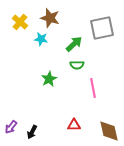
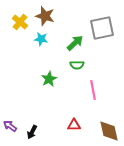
brown star: moved 5 px left, 2 px up
green arrow: moved 1 px right, 1 px up
pink line: moved 2 px down
purple arrow: moved 1 px left, 1 px up; rotated 88 degrees clockwise
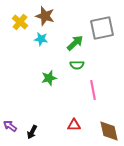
green star: moved 1 px up; rotated 14 degrees clockwise
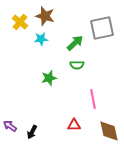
cyan star: rotated 16 degrees counterclockwise
pink line: moved 9 px down
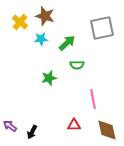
green arrow: moved 8 px left
brown diamond: moved 2 px left, 1 px up
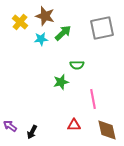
green arrow: moved 4 px left, 10 px up
green star: moved 12 px right, 4 px down
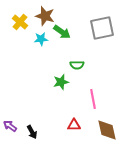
green arrow: moved 1 px left, 1 px up; rotated 78 degrees clockwise
black arrow: rotated 56 degrees counterclockwise
